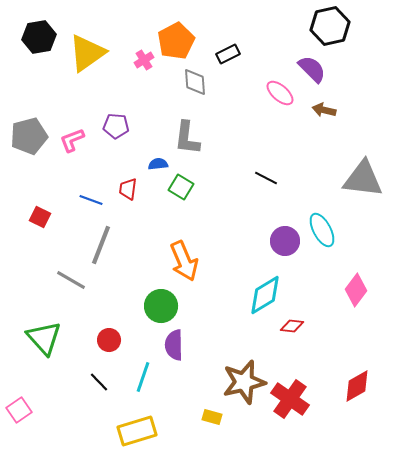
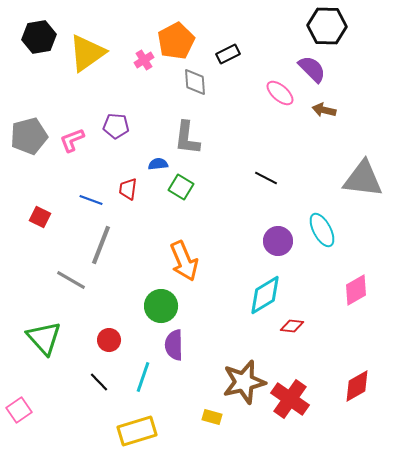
black hexagon at (330, 26): moved 3 px left; rotated 15 degrees clockwise
purple circle at (285, 241): moved 7 px left
pink diamond at (356, 290): rotated 24 degrees clockwise
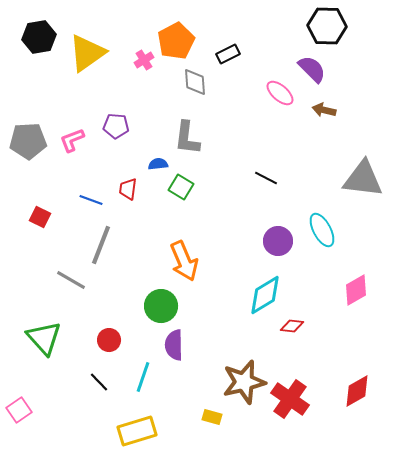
gray pentagon at (29, 136): moved 1 px left, 5 px down; rotated 12 degrees clockwise
red diamond at (357, 386): moved 5 px down
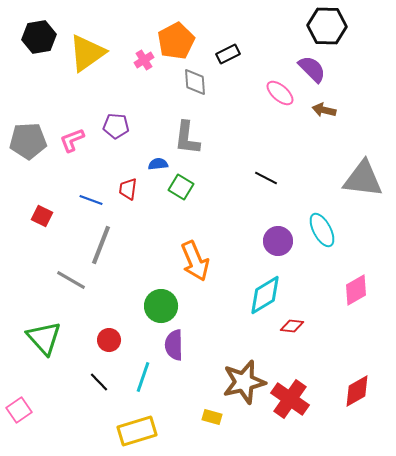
red square at (40, 217): moved 2 px right, 1 px up
orange arrow at (184, 261): moved 11 px right
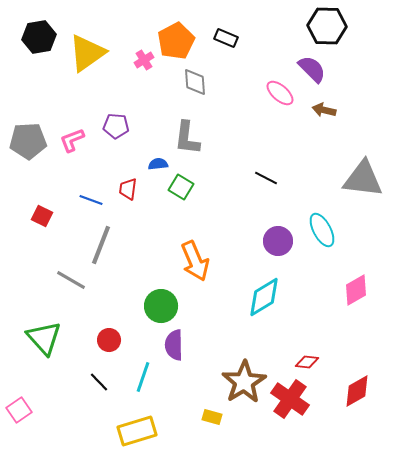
black rectangle at (228, 54): moved 2 px left, 16 px up; rotated 50 degrees clockwise
cyan diamond at (265, 295): moved 1 px left, 2 px down
red diamond at (292, 326): moved 15 px right, 36 px down
brown star at (244, 382): rotated 18 degrees counterclockwise
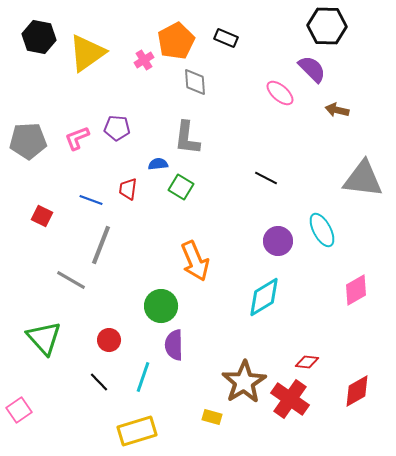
black hexagon at (39, 37): rotated 20 degrees clockwise
brown arrow at (324, 110): moved 13 px right
purple pentagon at (116, 126): moved 1 px right, 2 px down
pink L-shape at (72, 140): moved 5 px right, 2 px up
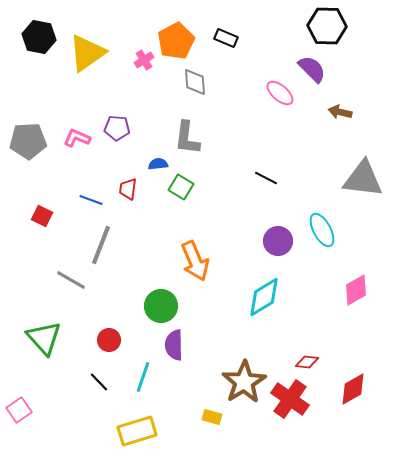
brown arrow at (337, 110): moved 3 px right, 2 px down
pink L-shape at (77, 138): rotated 44 degrees clockwise
red diamond at (357, 391): moved 4 px left, 2 px up
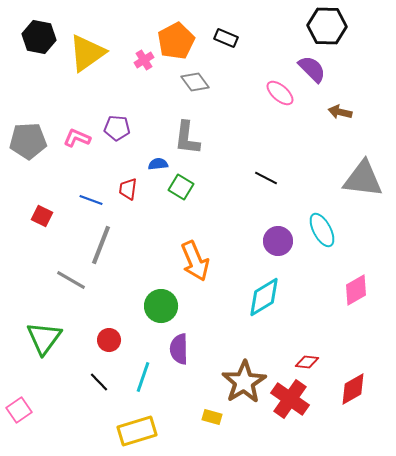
gray diamond at (195, 82): rotated 32 degrees counterclockwise
green triangle at (44, 338): rotated 18 degrees clockwise
purple semicircle at (174, 345): moved 5 px right, 4 px down
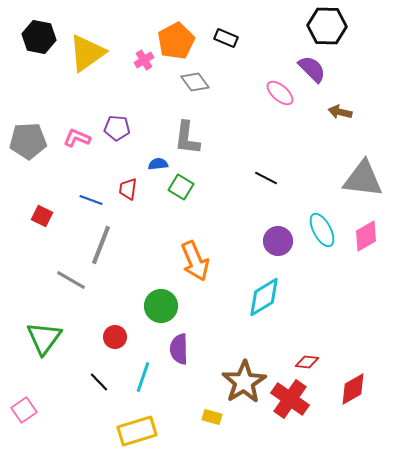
pink diamond at (356, 290): moved 10 px right, 54 px up
red circle at (109, 340): moved 6 px right, 3 px up
pink square at (19, 410): moved 5 px right
